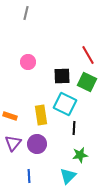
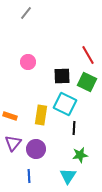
gray line: rotated 24 degrees clockwise
yellow rectangle: rotated 18 degrees clockwise
purple circle: moved 1 px left, 5 px down
cyan triangle: rotated 12 degrees counterclockwise
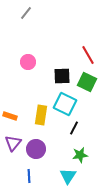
black line: rotated 24 degrees clockwise
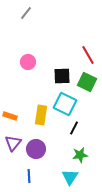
cyan triangle: moved 2 px right, 1 px down
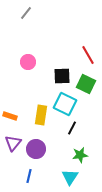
green square: moved 1 px left, 2 px down
black line: moved 2 px left
blue line: rotated 16 degrees clockwise
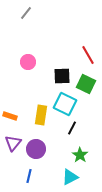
green star: rotated 28 degrees counterclockwise
cyan triangle: rotated 30 degrees clockwise
